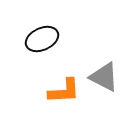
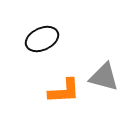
gray triangle: rotated 12 degrees counterclockwise
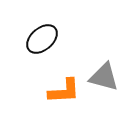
black ellipse: rotated 16 degrees counterclockwise
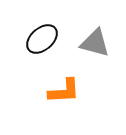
gray triangle: moved 9 px left, 34 px up
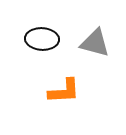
black ellipse: rotated 44 degrees clockwise
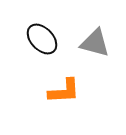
black ellipse: rotated 44 degrees clockwise
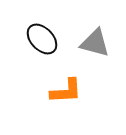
orange L-shape: moved 2 px right
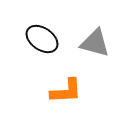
black ellipse: rotated 12 degrees counterclockwise
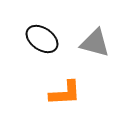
orange L-shape: moved 1 px left, 2 px down
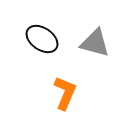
orange L-shape: rotated 64 degrees counterclockwise
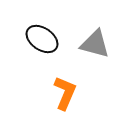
gray triangle: moved 1 px down
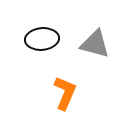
black ellipse: rotated 40 degrees counterclockwise
